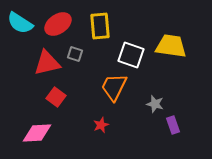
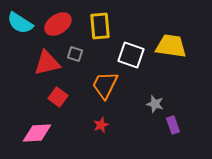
orange trapezoid: moved 9 px left, 2 px up
red square: moved 2 px right
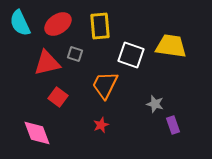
cyan semicircle: rotated 32 degrees clockwise
pink diamond: rotated 72 degrees clockwise
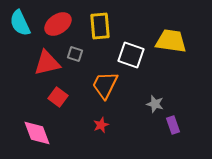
yellow trapezoid: moved 5 px up
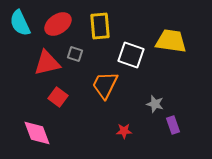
red star: moved 23 px right, 6 px down; rotated 21 degrees clockwise
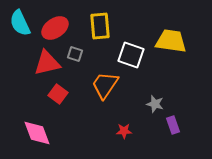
red ellipse: moved 3 px left, 4 px down
orange trapezoid: rotated 8 degrees clockwise
red square: moved 3 px up
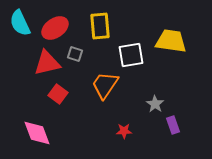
white square: rotated 28 degrees counterclockwise
gray star: rotated 18 degrees clockwise
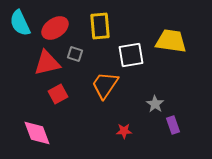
red square: rotated 24 degrees clockwise
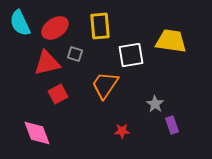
purple rectangle: moved 1 px left
red star: moved 2 px left
